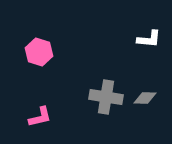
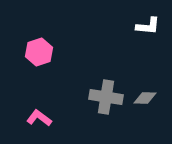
white L-shape: moved 1 px left, 13 px up
pink hexagon: rotated 24 degrees clockwise
pink L-shape: moved 1 px left, 1 px down; rotated 130 degrees counterclockwise
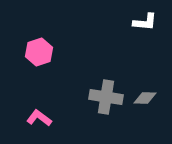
white L-shape: moved 3 px left, 4 px up
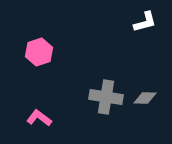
white L-shape: rotated 20 degrees counterclockwise
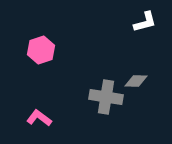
pink hexagon: moved 2 px right, 2 px up
gray diamond: moved 9 px left, 17 px up
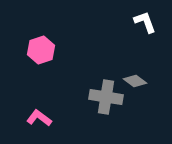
white L-shape: rotated 95 degrees counterclockwise
gray diamond: moved 1 px left; rotated 35 degrees clockwise
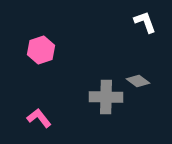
gray diamond: moved 3 px right
gray cross: rotated 8 degrees counterclockwise
pink L-shape: rotated 15 degrees clockwise
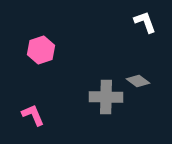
pink L-shape: moved 6 px left, 3 px up; rotated 15 degrees clockwise
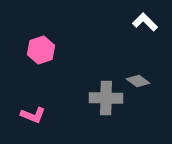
white L-shape: rotated 25 degrees counterclockwise
gray cross: moved 1 px down
pink L-shape: rotated 135 degrees clockwise
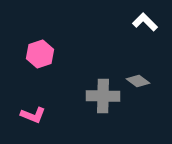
pink hexagon: moved 1 px left, 4 px down
gray cross: moved 3 px left, 2 px up
